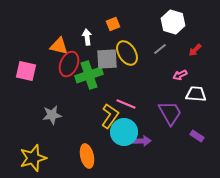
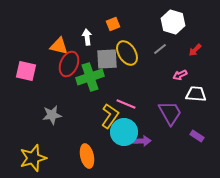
green cross: moved 1 px right, 2 px down
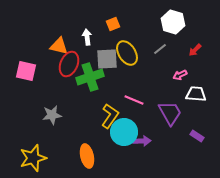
pink line: moved 8 px right, 4 px up
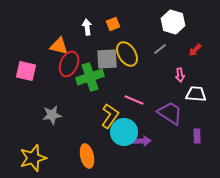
white arrow: moved 10 px up
yellow ellipse: moved 1 px down
pink arrow: rotated 72 degrees counterclockwise
purple trapezoid: rotated 28 degrees counterclockwise
purple rectangle: rotated 56 degrees clockwise
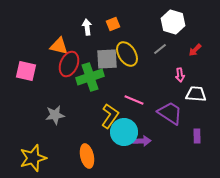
gray star: moved 3 px right
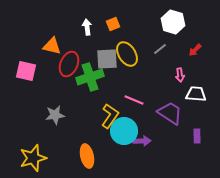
orange triangle: moved 7 px left
cyan circle: moved 1 px up
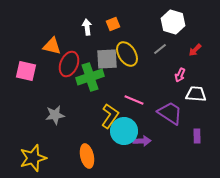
pink arrow: rotated 32 degrees clockwise
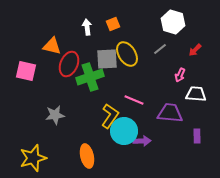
purple trapezoid: rotated 28 degrees counterclockwise
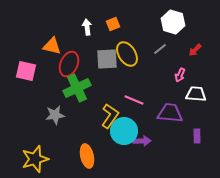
green cross: moved 13 px left, 11 px down; rotated 8 degrees counterclockwise
yellow star: moved 2 px right, 1 px down
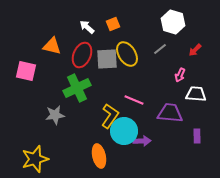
white arrow: rotated 42 degrees counterclockwise
red ellipse: moved 13 px right, 9 px up
orange ellipse: moved 12 px right
